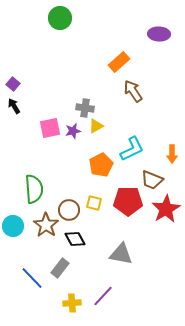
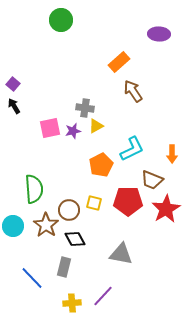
green circle: moved 1 px right, 2 px down
gray rectangle: moved 4 px right, 1 px up; rotated 24 degrees counterclockwise
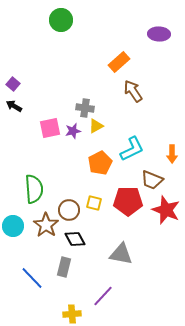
black arrow: rotated 28 degrees counterclockwise
orange pentagon: moved 1 px left, 2 px up
red star: moved 1 px down; rotated 20 degrees counterclockwise
yellow cross: moved 11 px down
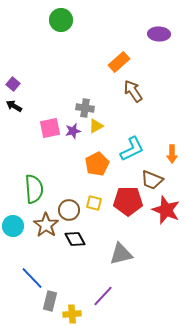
orange pentagon: moved 3 px left, 1 px down
gray triangle: rotated 25 degrees counterclockwise
gray rectangle: moved 14 px left, 34 px down
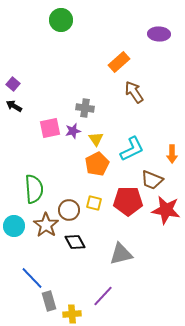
brown arrow: moved 1 px right, 1 px down
yellow triangle: moved 13 px down; rotated 35 degrees counterclockwise
red star: rotated 12 degrees counterclockwise
cyan circle: moved 1 px right
black diamond: moved 3 px down
gray rectangle: moved 1 px left; rotated 30 degrees counterclockwise
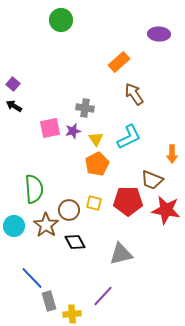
brown arrow: moved 2 px down
cyan L-shape: moved 3 px left, 12 px up
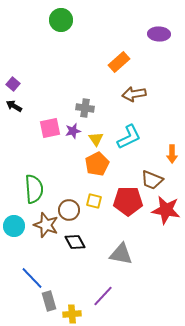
brown arrow: rotated 65 degrees counterclockwise
yellow square: moved 2 px up
brown star: rotated 15 degrees counterclockwise
gray triangle: rotated 25 degrees clockwise
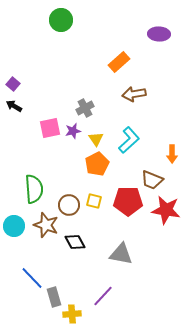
gray cross: rotated 36 degrees counterclockwise
cyan L-shape: moved 3 px down; rotated 16 degrees counterclockwise
brown circle: moved 5 px up
gray rectangle: moved 5 px right, 4 px up
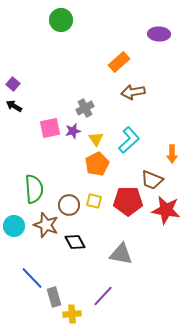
brown arrow: moved 1 px left, 2 px up
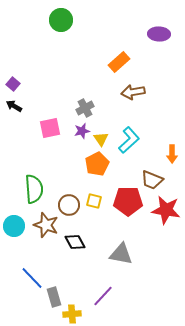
purple star: moved 9 px right
yellow triangle: moved 5 px right
